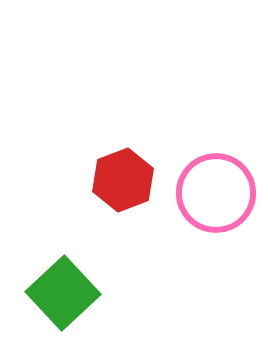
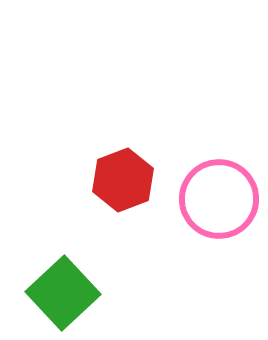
pink circle: moved 3 px right, 6 px down
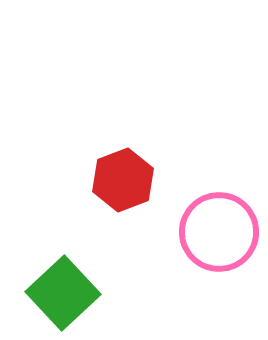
pink circle: moved 33 px down
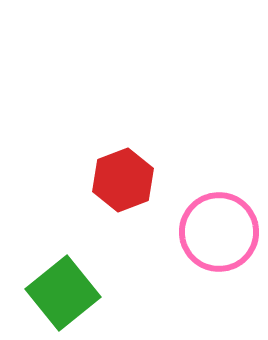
green square: rotated 4 degrees clockwise
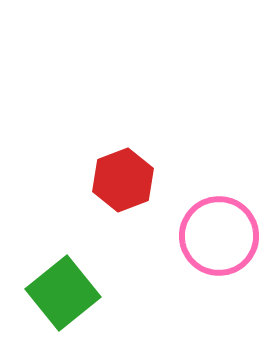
pink circle: moved 4 px down
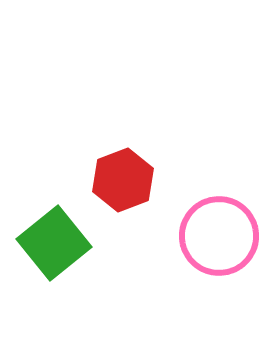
green square: moved 9 px left, 50 px up
